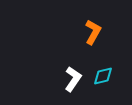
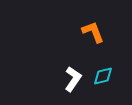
orange L-shape: rotated 50 degrees counterclockwise
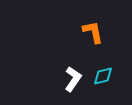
orange L-shape: rotated 10 degrees clockwise
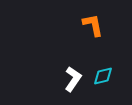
orange L-shape: moved 7 px up
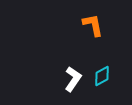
cyan diamond: moved 1 px left; rotated 15 degrees counterclockwise
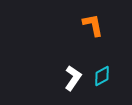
white L-shape: moved 1 px up
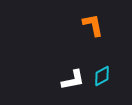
white L-shape: moved 2 px down; rotated 45 degrees clockwise
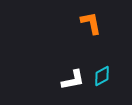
orange L-shape: moved 2 px left, 2 px up
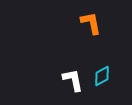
white L-shape: rotated 90 degrees counterclockwise
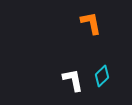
cyan diamond: rotated 15 degrees counterclockwise
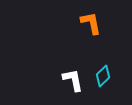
cyan diamond: moved 1 px right
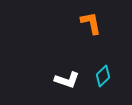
white L-shape: moved 6 px left; rotated 120 degrees clockwise
